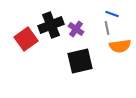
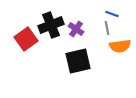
black square: moved 2 px left
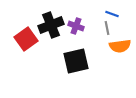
purple cross: moved 3 px up; rotated 14 degrees counterclockwise
black square: moved 2 px left
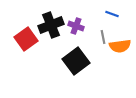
gray line: moved 4 px left, 9 px down
black square: rotated 24 degrees counterclockwise
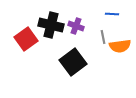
blue line: rotated 16 degrees counterclockwise
black cross: rotated 35 degrees clockwise
black square: moved 3 px left, 1 px down
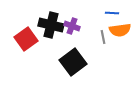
blue line: moved 1 px up
purple cross: moved 4 px left
orange semicircle: moved 16 px up
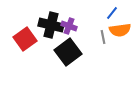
blue line: rotated 56 degrees counterclockwise
purple cross: moved 3 px left
red square: moved 1 px left
black square: moved 5 px left, 10 px up
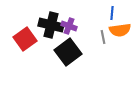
blue line: rotated 32 degrees counterclockwise
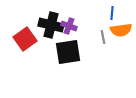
orange semicircle: moved 1 px right
black square: rotated 28 degrees clockwise
